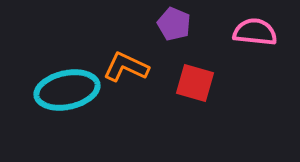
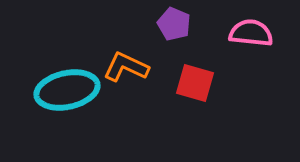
pink semicircle: moved 4 px left, 1 px down
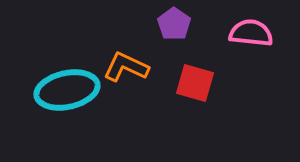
purple pentagon: rotated 12 degrees clockwise
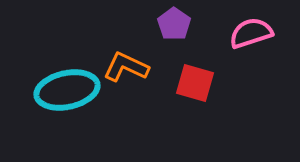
pink semicircle: rotated 24 degrees counterclockwise
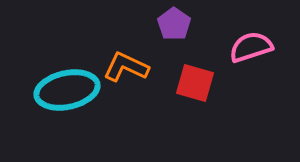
pink semicircle: moved 14 px down
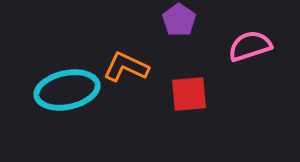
purple pentagon: moved 5 px right, 4 px up
pink semicircle: moved 1 px left, 1 px up
red square: moved 6 px left, 11 px down; rotated 21 degrees counterclockwise
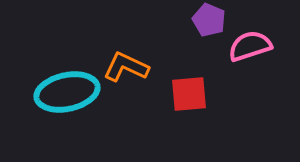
purple pentagon: moved 30 px right; rotated 12 degrees counterclockwise
cyan ellipse: moved 2 px down
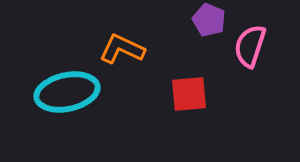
pink semicircle: rotated 54 degrees counterclockwise
orange L-shape: moved 4 px left, 18 px up
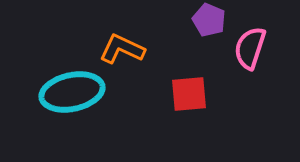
pink semicircle: moved 2 px down
cyan ellipse: moved 5 px right
